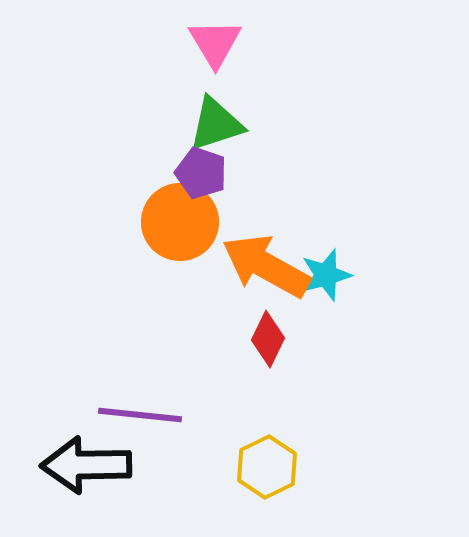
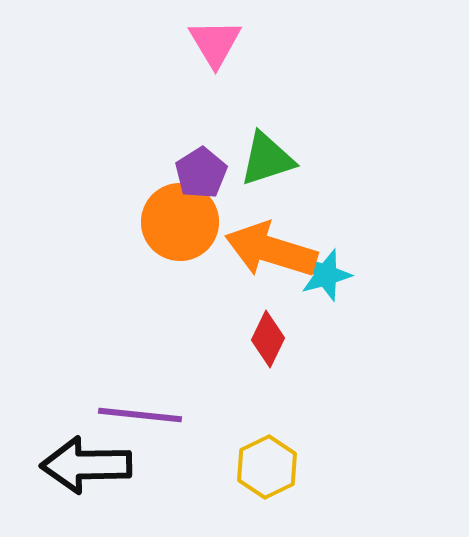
green triangle: moved 51 px right, 35 px down
purple pentagon: rotated 21 degrees clockwise
orange arrow: moved 5 px right, 16 px up; rotated 12 degrees counterclockwise
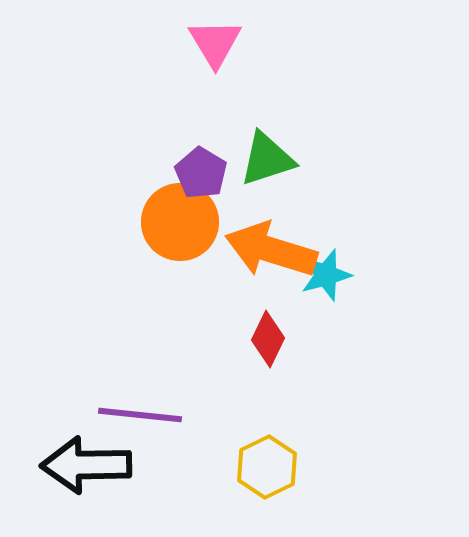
purple pentagon: rotated 9 degrees counterclockwise
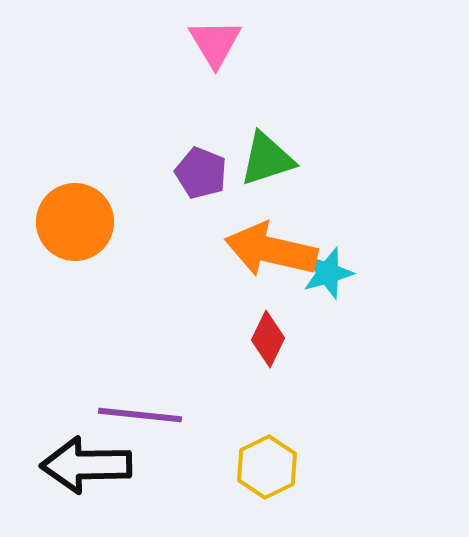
purple pentagon: rotated 9 degrees counterclockwise
orange circle: moved 105 px left
orange arrow: rotated 4 degrees counterclockwise
cyan star: moved 2 px right, 2 px up
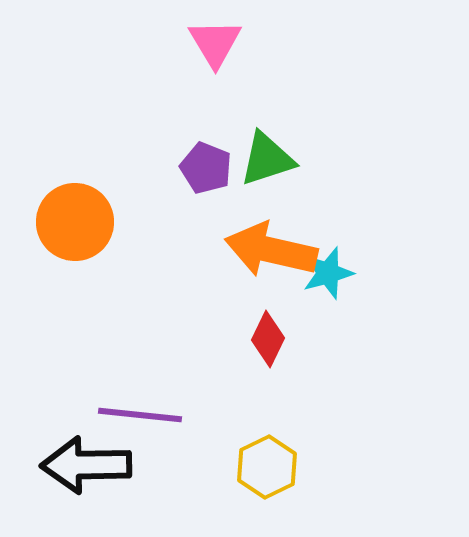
purple pentagon: moved 5 px right, 5 px up
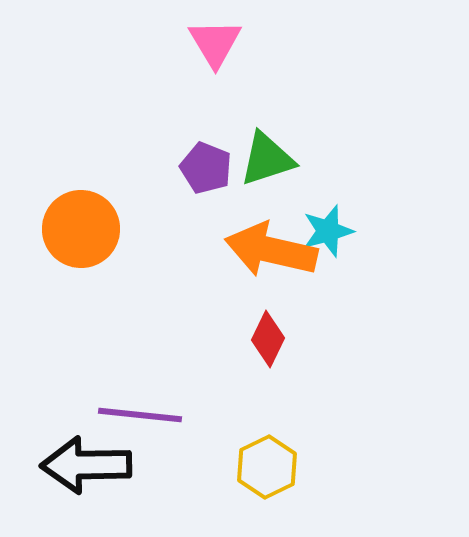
orange circle: moved 6 px right, 7 px down
cyan star: moved 42 px up
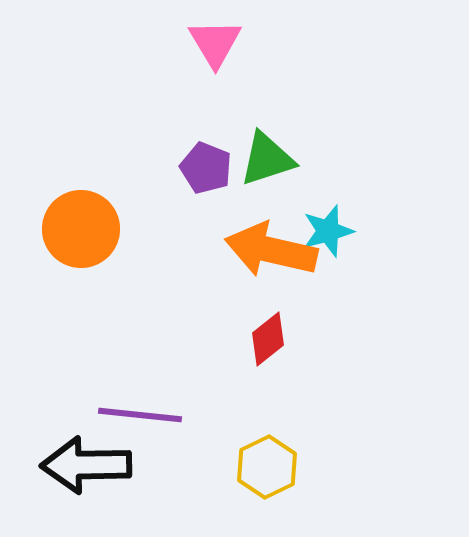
red diamond: rotated 26 degrees clockwise
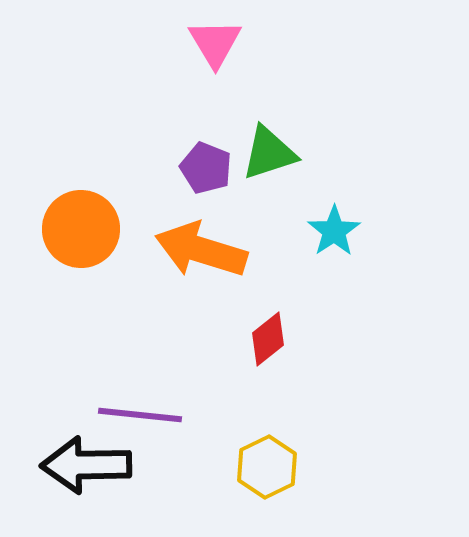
green triangle: moved 2 px right, 6 px up
cyan star: moved 6 px right; rotated 18 degrees counterclockwise
orange arrow: moved 70 px left; rotated 4 degrees clockwise
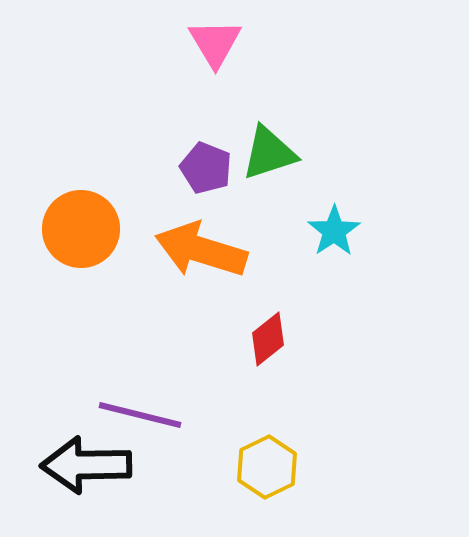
purple line: rotated 8 degrees clockwise
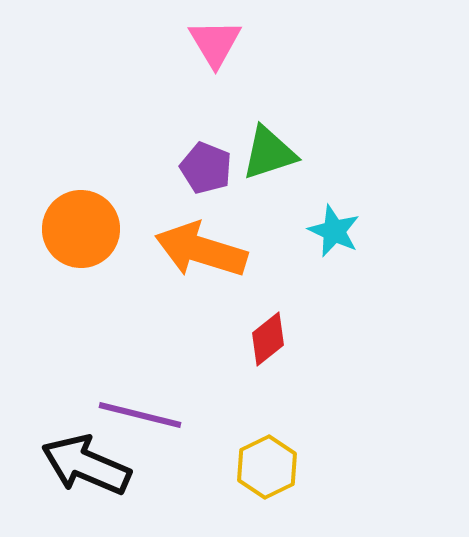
cyan star: rotated 14 degrees counterclockwise
black arrow: rotated 24 degrees clockwise
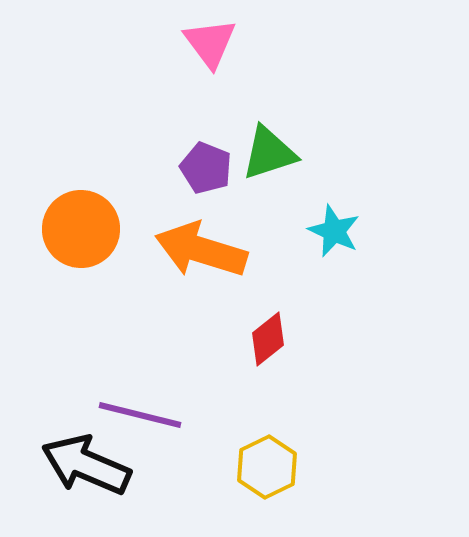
pink triangle: moved 5 px left; rotated 6 degrees counterclockwise
